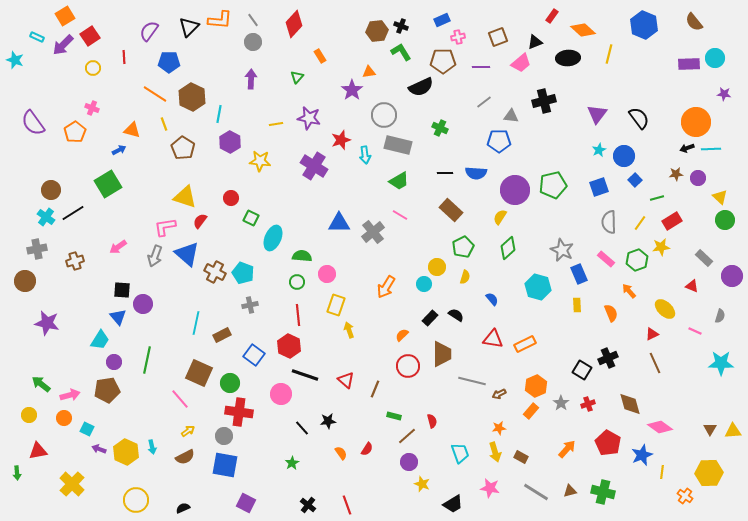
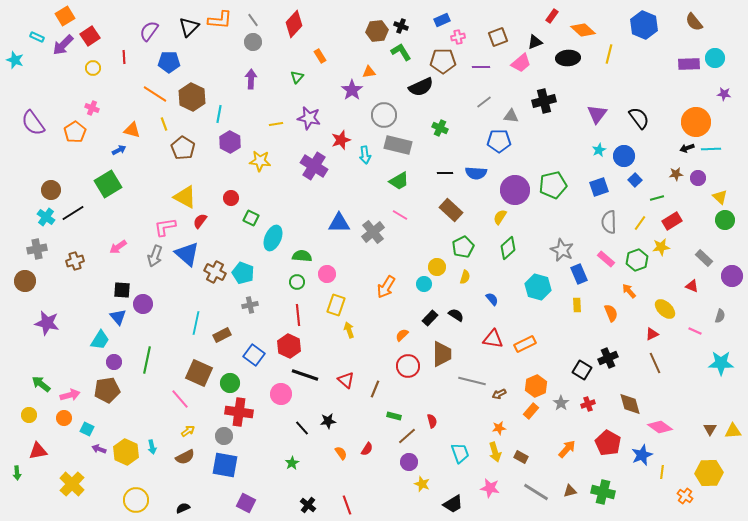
yellow triangle at (185, 197): rotated 10 degrees clockwise
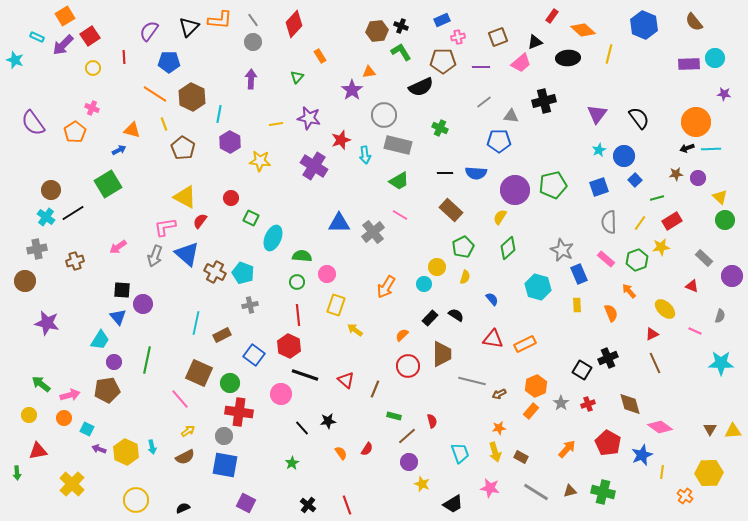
yellow arrow at (349, 330): moved 6 px right; rotated 35 degrees counterclockwise
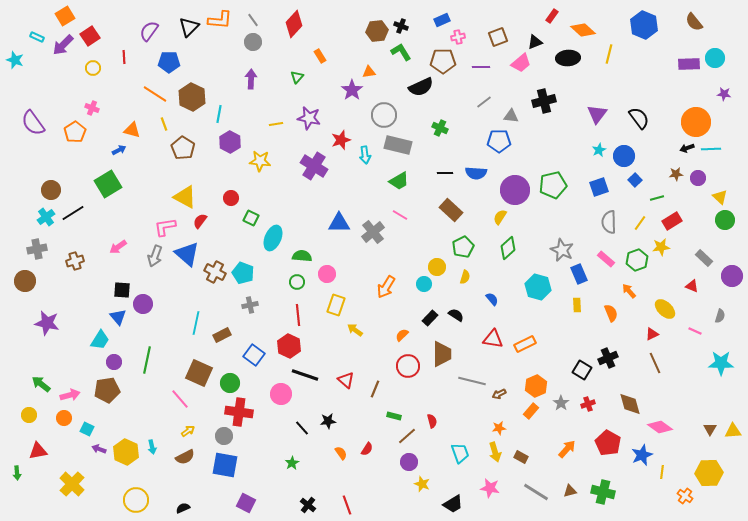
cyan cross at (46, 217): rotated 18 degrees clockwise
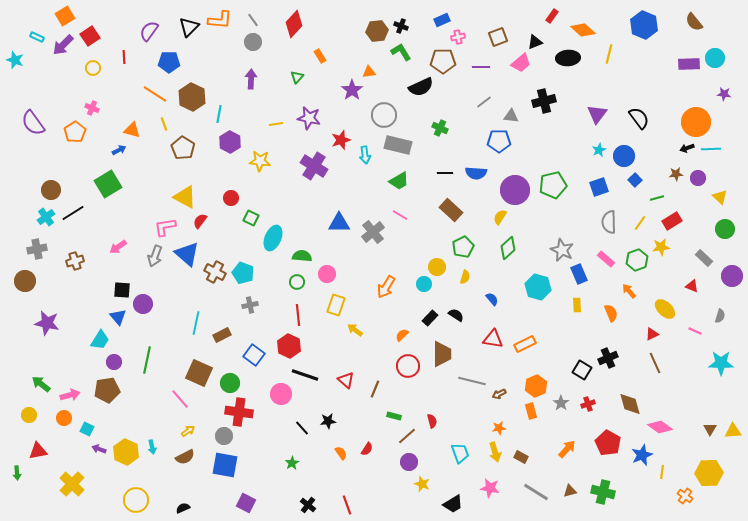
green circle at (725, 220): moved 9 px down
orange rectangle at (531, 411): rotated 56 degrees counterclockwise
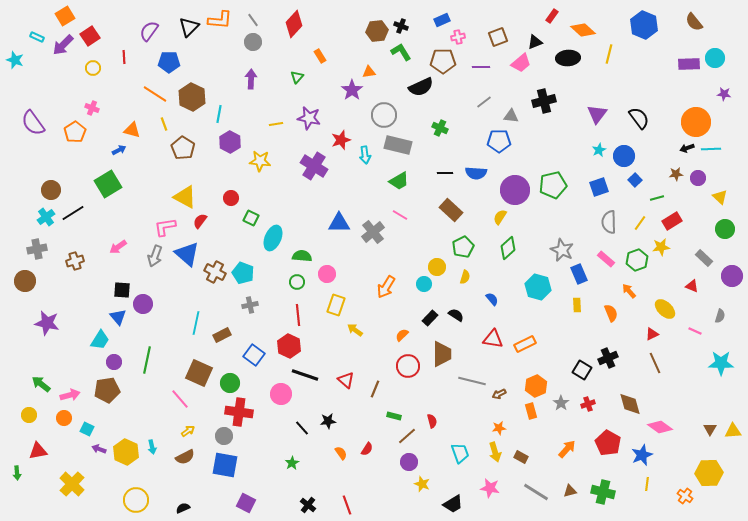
yellow line at (662, 472): moved 15 px left, 12 px down
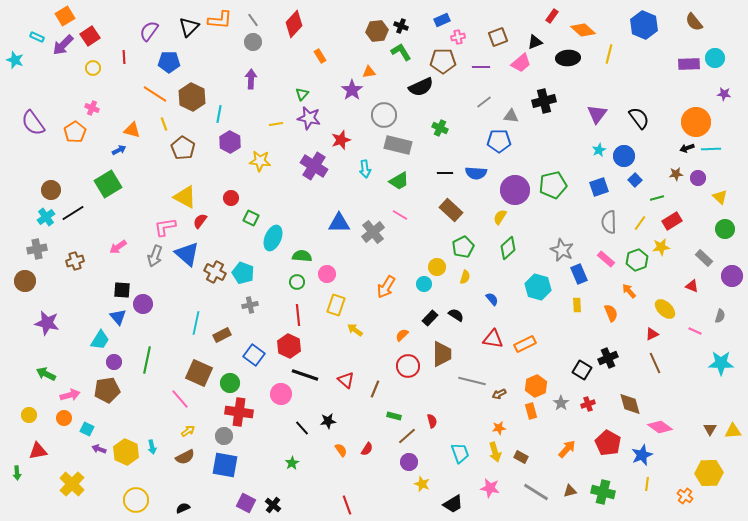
green triangle at (297, 77): moved 5 px right, 17 px down
cyan arrow at (365, 155): moved 14 px down
green arrow at (41, 384): moved 5 px right, 10 px up; rotated 12 degrees counterclockwise
orange semicircle at (341, 453): moved 3 px up
black cross at (308, 505): moved 35 px left
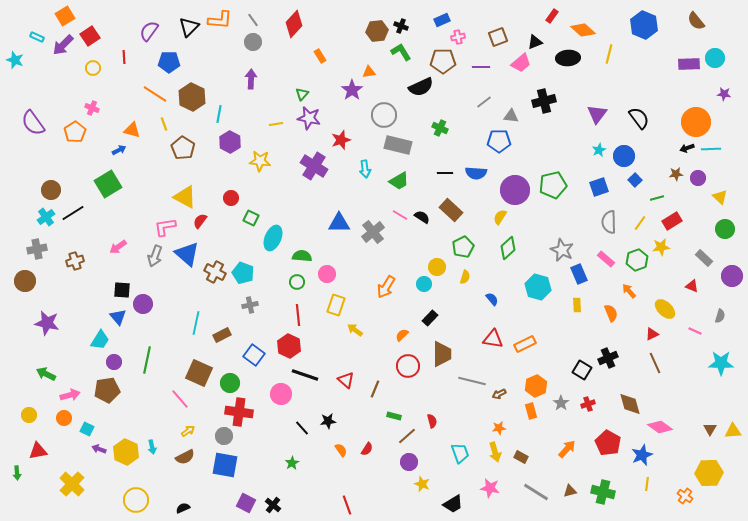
brown semicircle at (694, 22): moved 2 px right, 1 px up
black semicircle at (456, 315): moved 34 px left, 98 px up
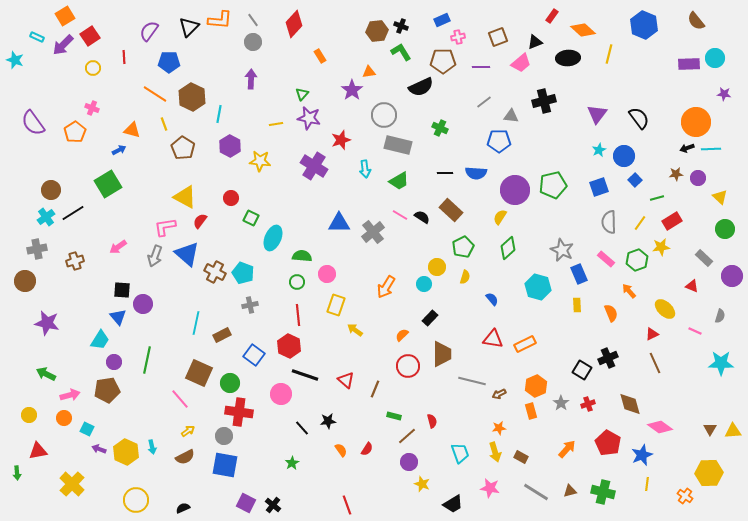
purple hexagon at (230, 142): moved 4 px down
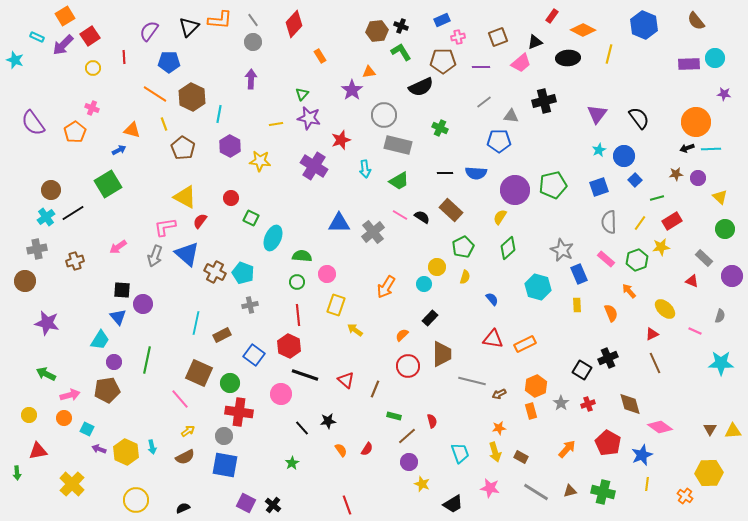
orange diamond at (583, 30): rotated 15 degrees counterclockwise
red triangle at (692, 286): moved 5 px up
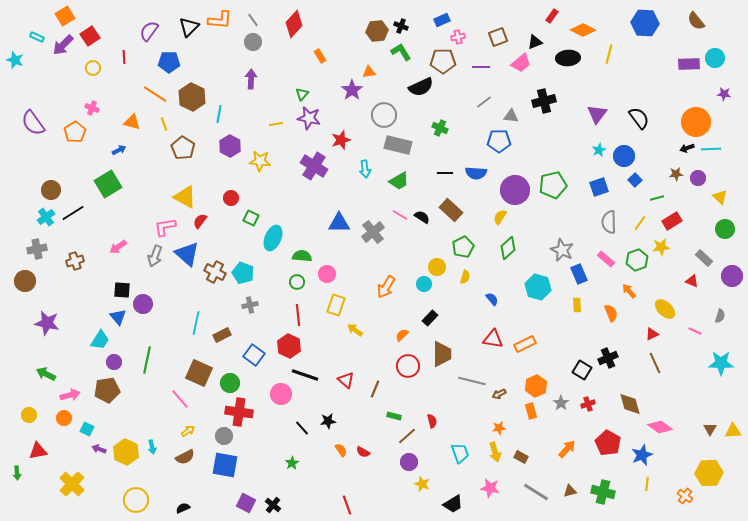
blue hexagon at (644, 25): moved 1 px right, 2 px up; rotated 20 degrees counterclockwise
orange triangle at (132, 130): moved 8 px up
red semicircle at (367, 449): moved 4 px left, 3 px down; rotated 88 degrees clockwise
